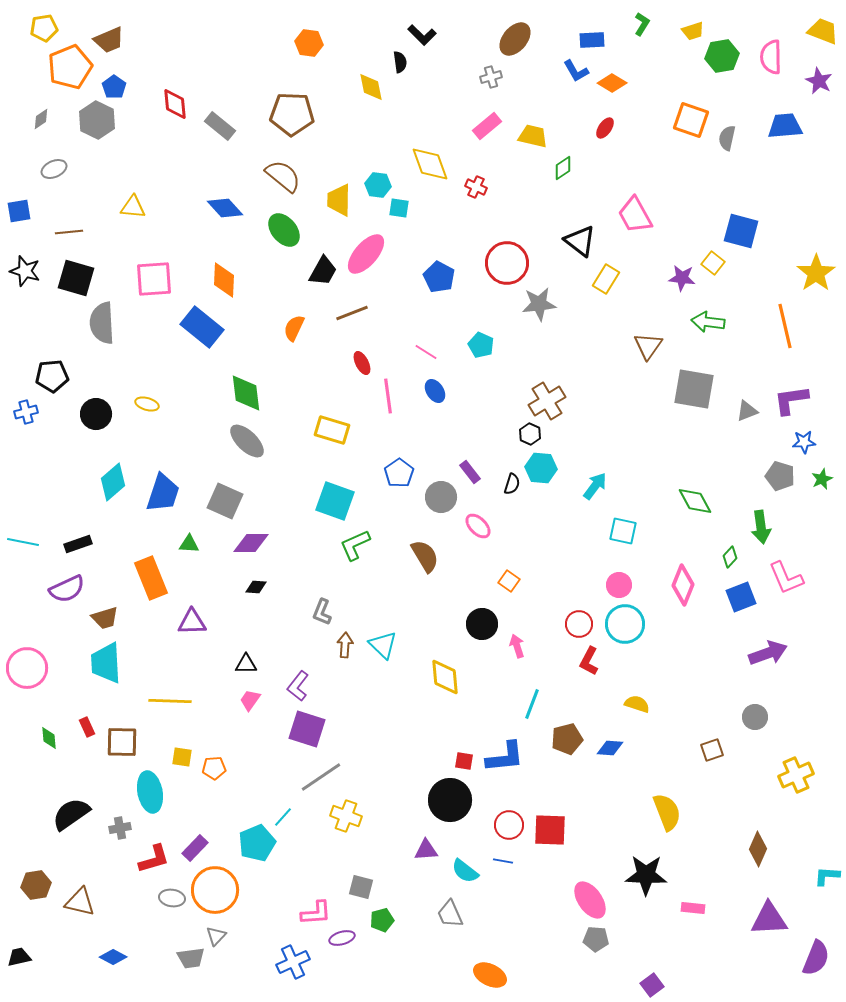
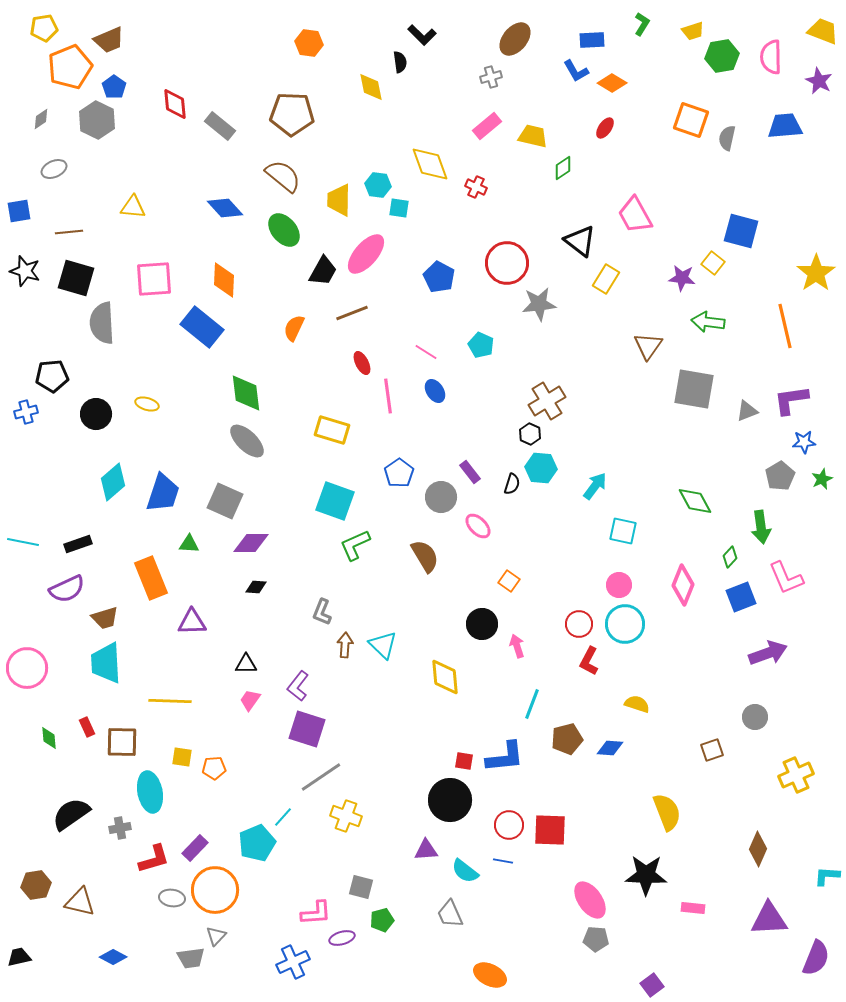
gray pentagon at (780, 476): rotated 24 degrees clockwise
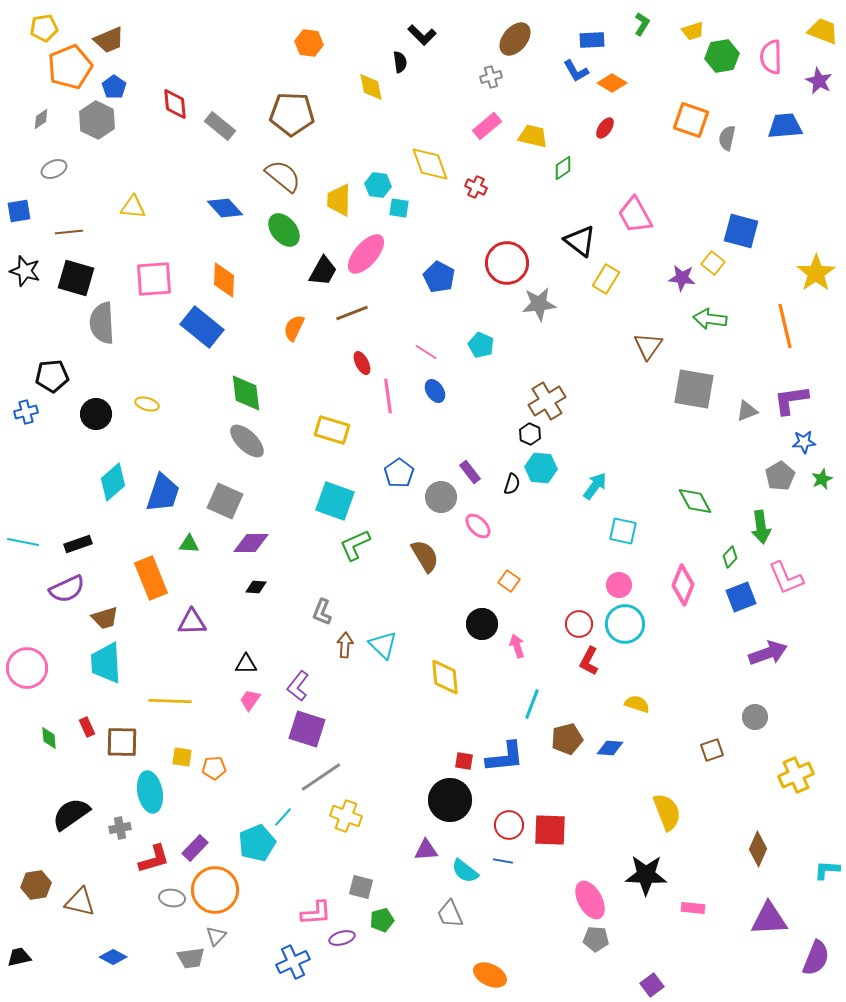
green arrow at (708, 322): moved 2 px right, 3 px up
cyan L-shape at (827, 876): moved 6 px up
pink ellipse at (590, 900): rotated 6 degrees clockwise
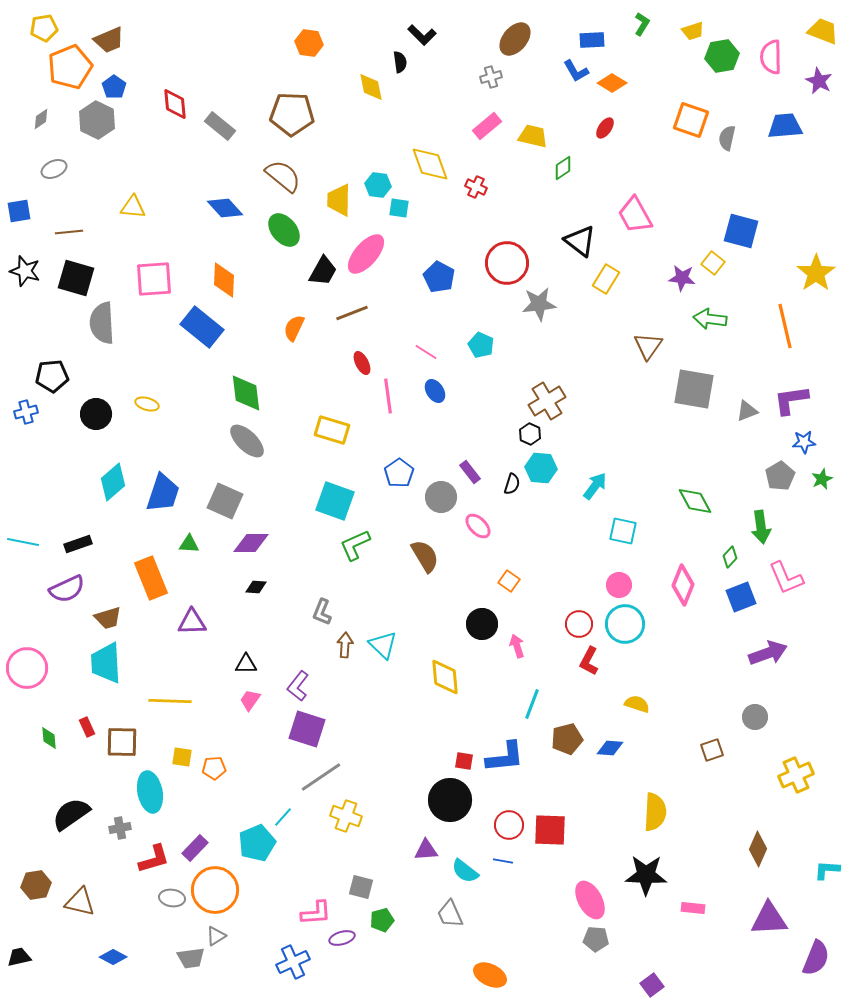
brown trapezoid at (105, 618): moved 3 px right
yellow semicircle at (667, 812): moved 12 px left; rotated 24 degrees clockwise
gray triangle at (216, 936): rotated 15 degrees clockwise
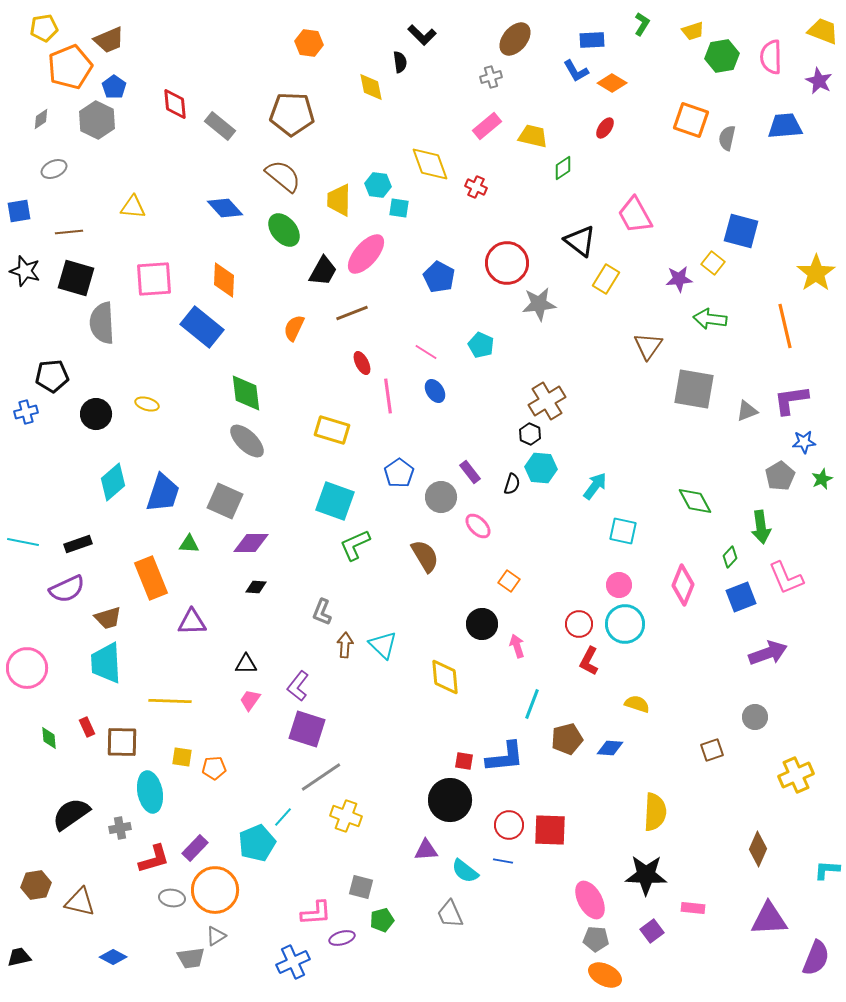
purple star at (682, 278): moved 3 px left, 1 px down; rotated 12 degrees counterclockwise
orange ellipse at (490, 975): moved 115 px right
purple square at (652, 985): moved 54 px up
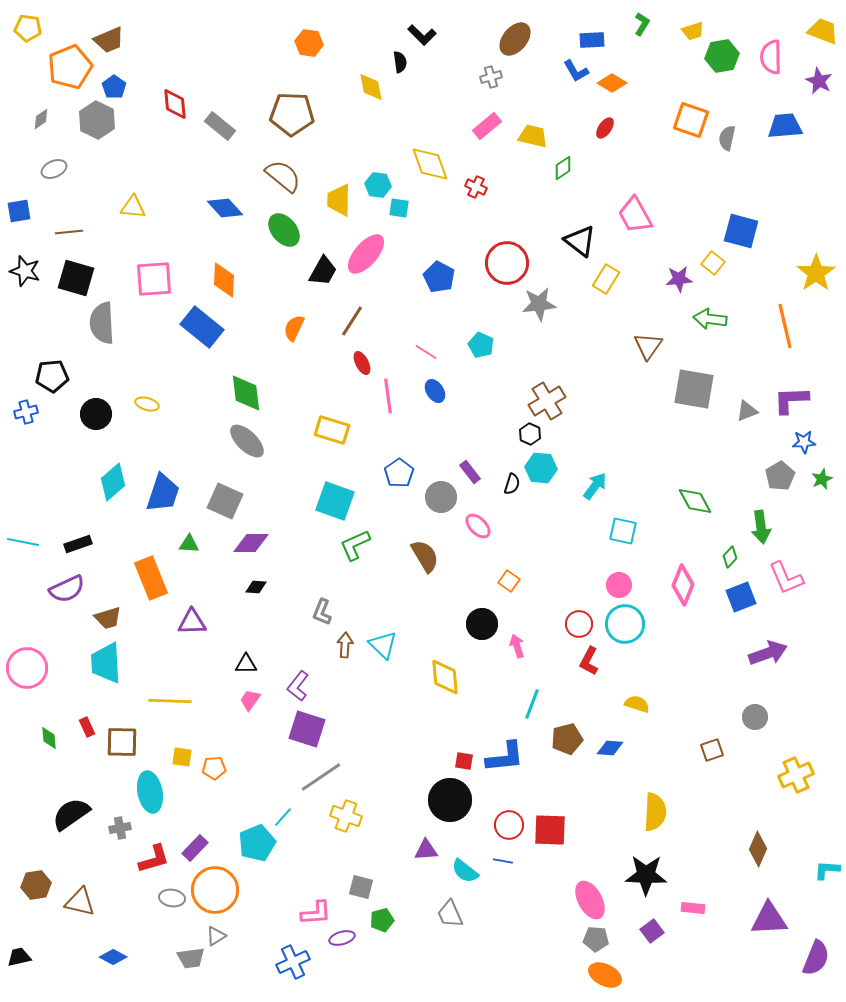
yellow pentagon at (44, 28): moved 16 px left; rotated 16 degrees clockwise
brown line at (352, 313): moved 8 px down; rotated 36 degrees counterclockwise
purple L-shape at (791, 400): rotated 6 degrees clockwise
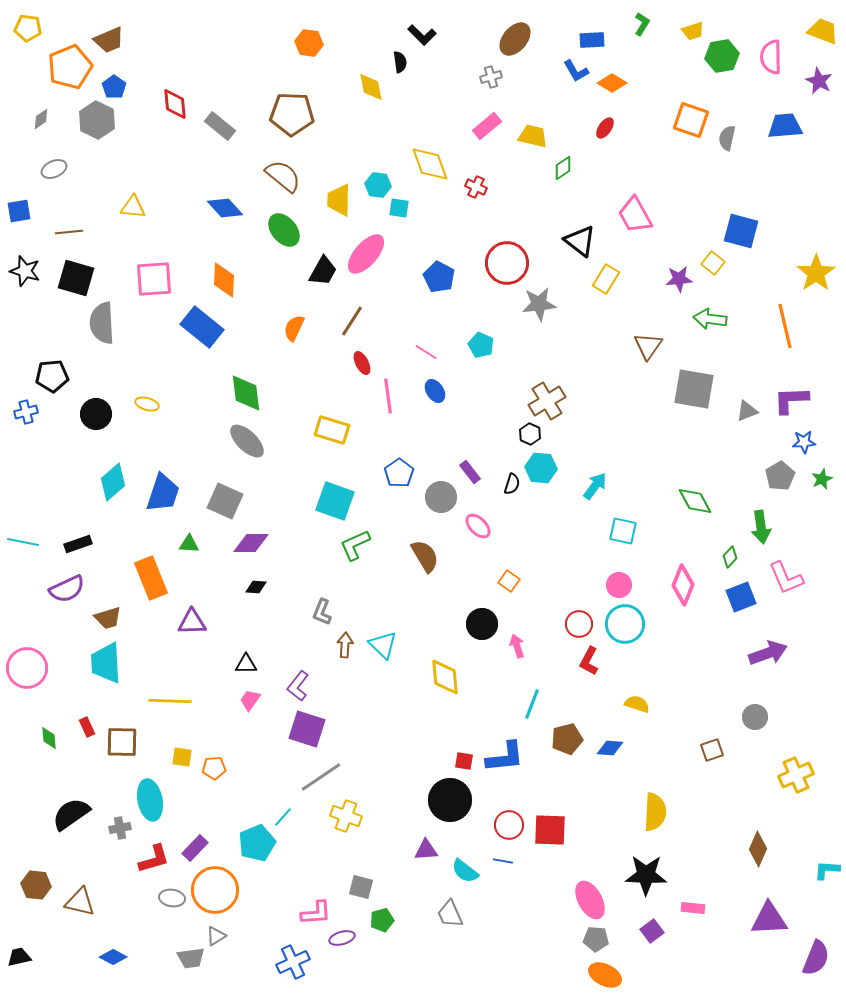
cyan ellipse at (150, 792): moved 8 px down
brown hexagon at (36, 885): rotated 16 degrees clockwise
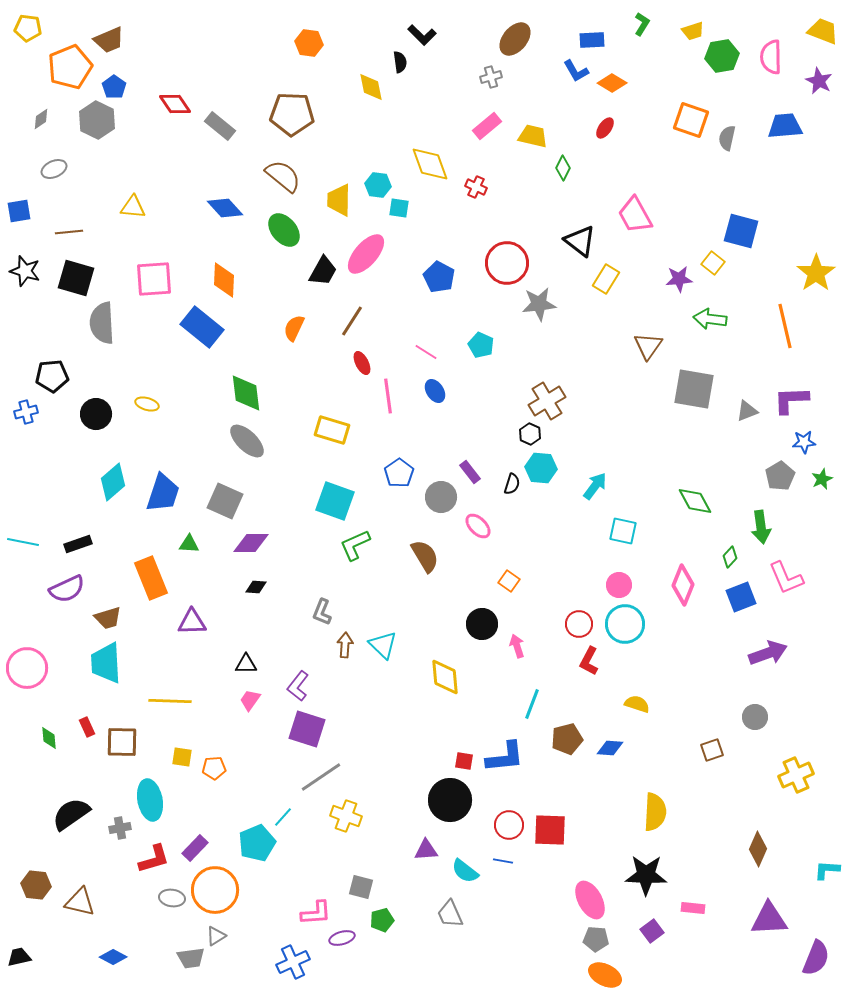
red diamond at (175, 104): rotated 28 degrees counterclockwise
green diamond at (563, 168): rotated 30 degrees counterclockwise
